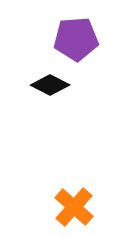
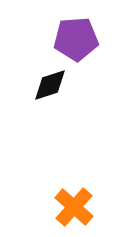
black diamond: rotated 45 degrees counterclockwise
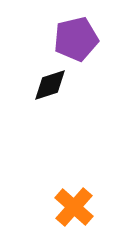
purple pentagon: rotated 9 degrees counterclockwise
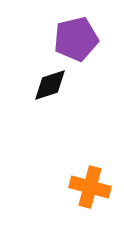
orange cross: moved 16 px right, 20 px up; rotated 27 degrees counterclockwise
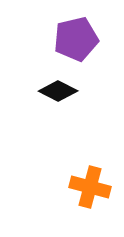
black diamond: moved 8 px right, 6 px down; rotated 45 degrees clockwise
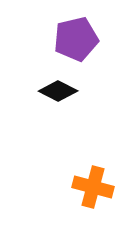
orange cross: moved 3 px right
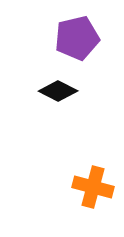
purple pentagon: moved 1 px right, 1 px up
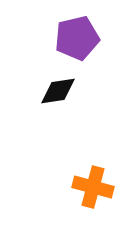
black diamond: rotated 36 degrees counterclockwise
